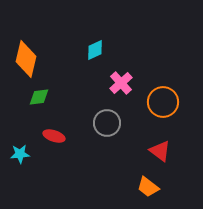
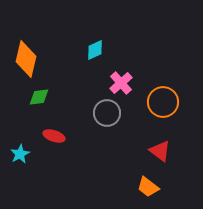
gray circle: moved 10 px up
cyan star: rotated 24 degrees counterclockwise
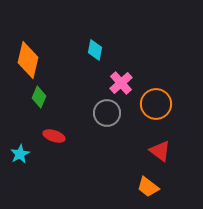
cyan diamond: rotated 55 degrees counterclockwise
orange diamond: moved 2 px right, 1 px down
green diamond: rotated 60 degrees counterclockwise
orange circle: moved 7 px left, 2 px down
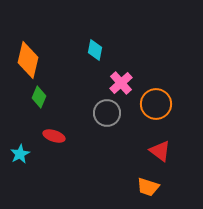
orange trapezoid: rotated 20 degrees counterclockwise
